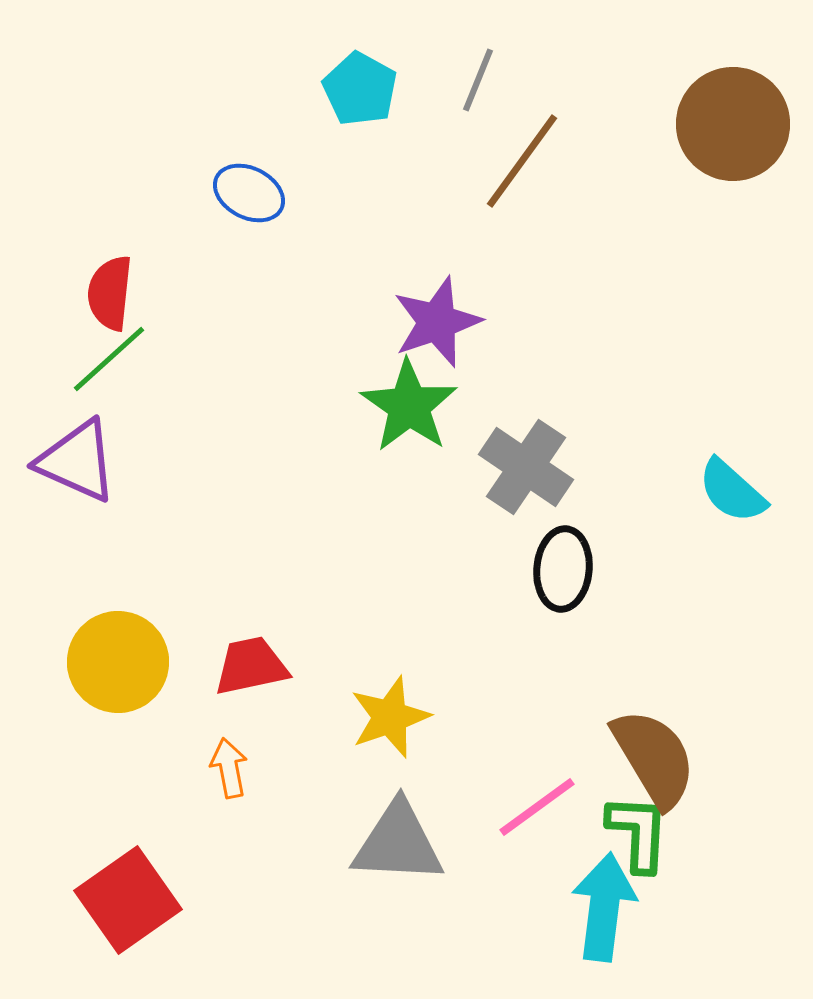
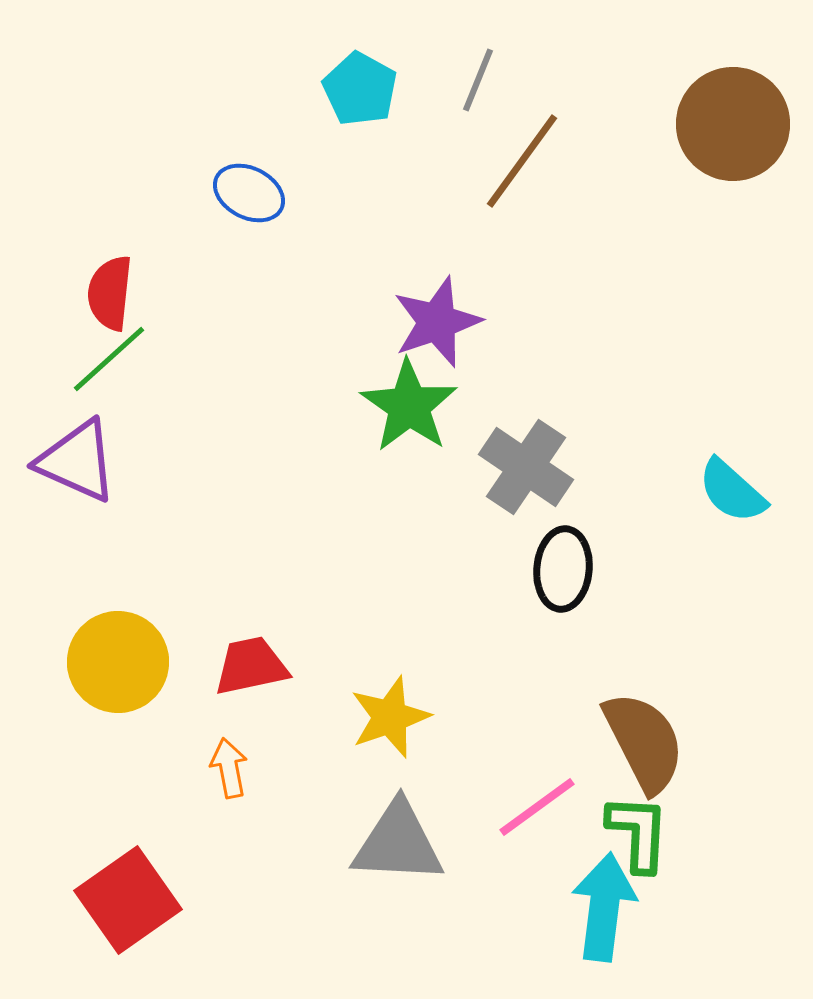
brown semicircle: moved 10 px left, 16 px up; rotated 4 degrees clockwise
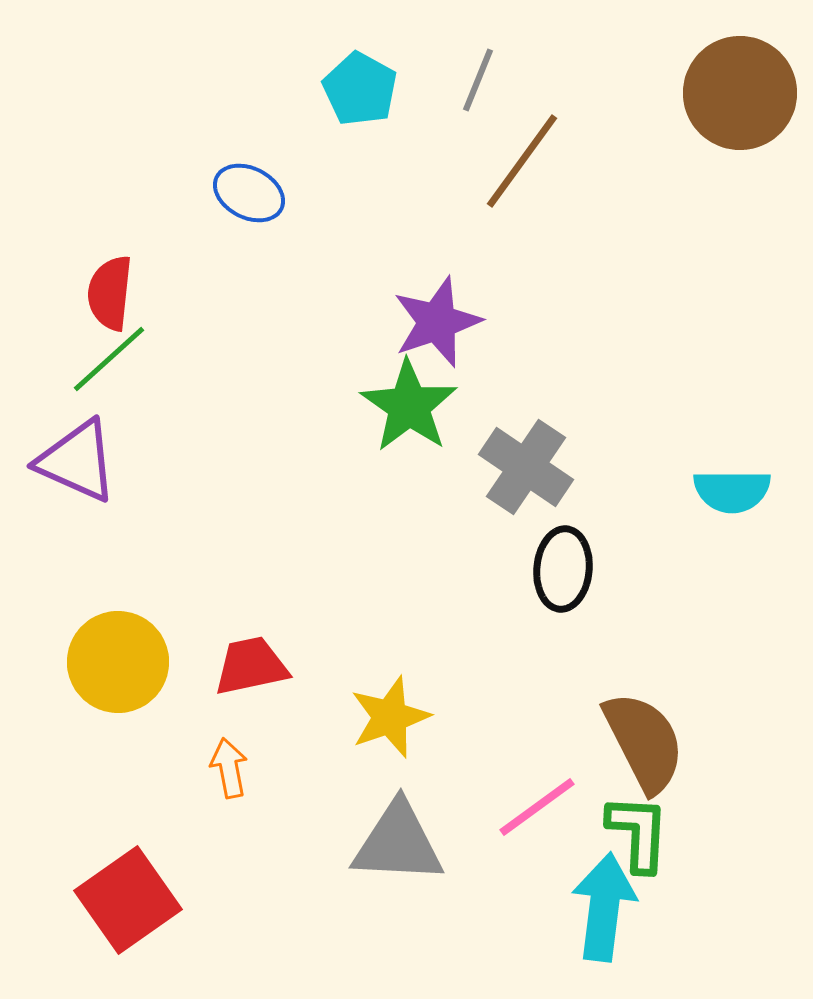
brown circle: moved 7 px right, 31 px up
cyan semicircle: rotated 42 degrees counterclockwise
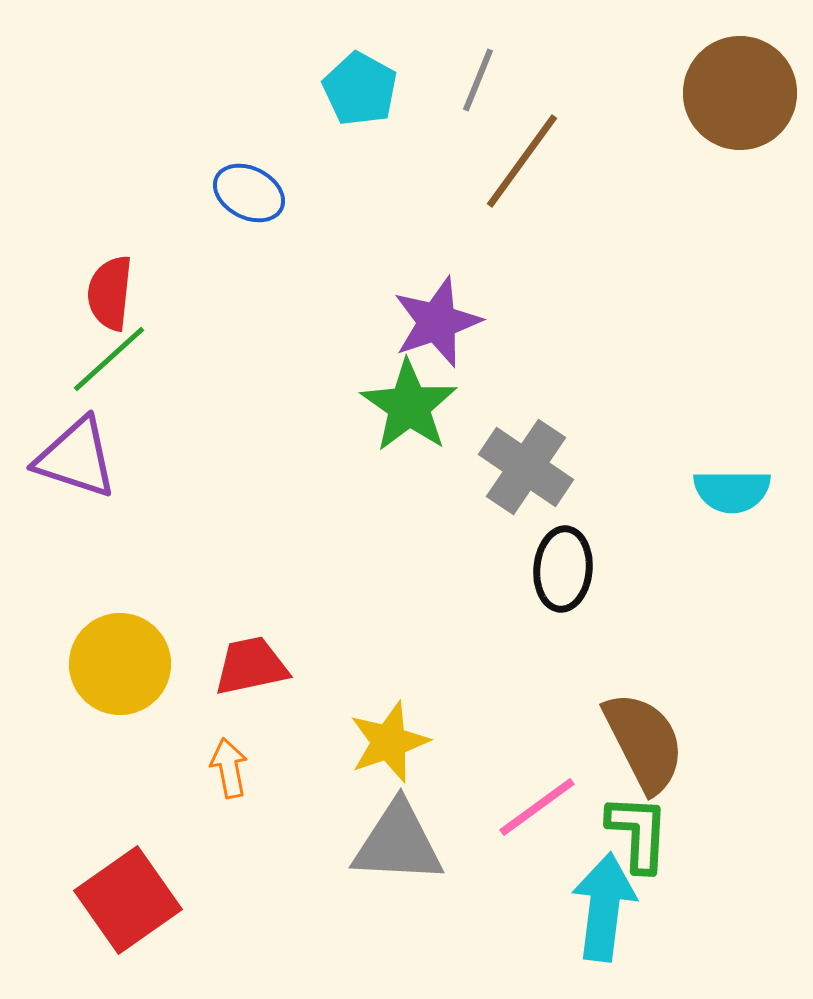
purple triangle: moved 1 px left, 3 px up; rotated 6 degrees counterclockwise
yellow circle: moved 2 px right, 2 px down
yellow star: moved 1 px left, 25 px down
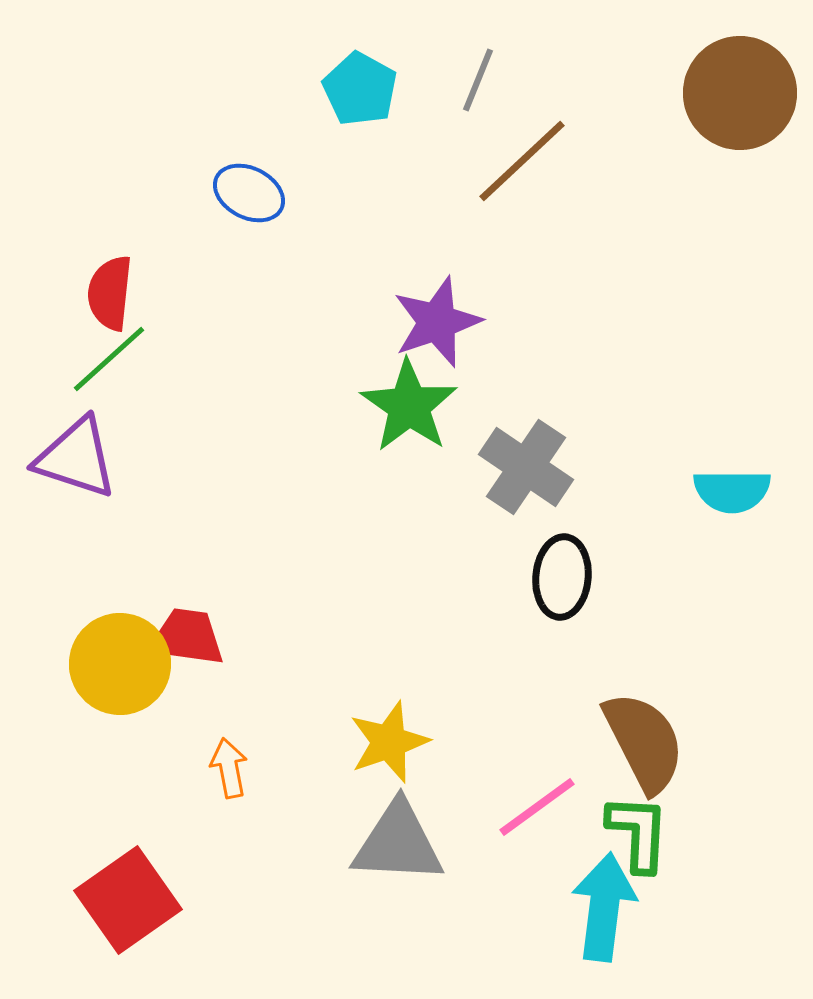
brown line: rotated 11 degrees clockwise
black ellipse: moved 1 px left, 8 px down
red trapezoid: moved 64 px left, 29 px up; rotated 20 degrees clockwise
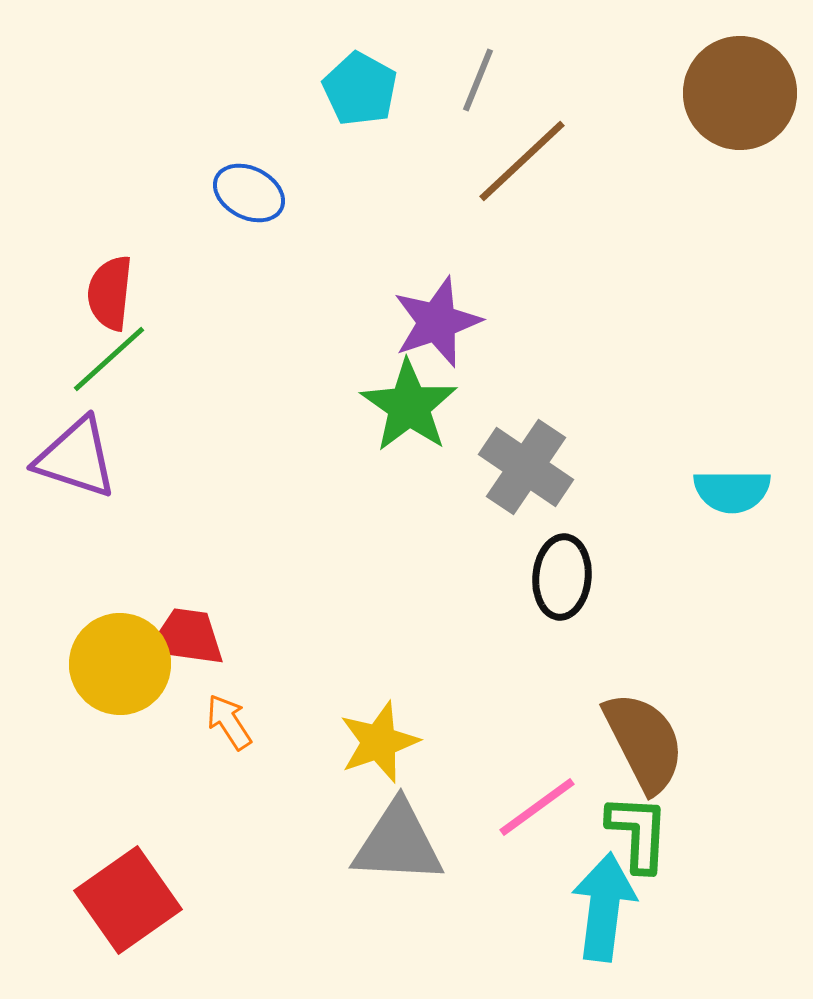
yellow star: moved 10 px left
orange arrow: moved 46 px up; rotated 22 degrees counterclockwise
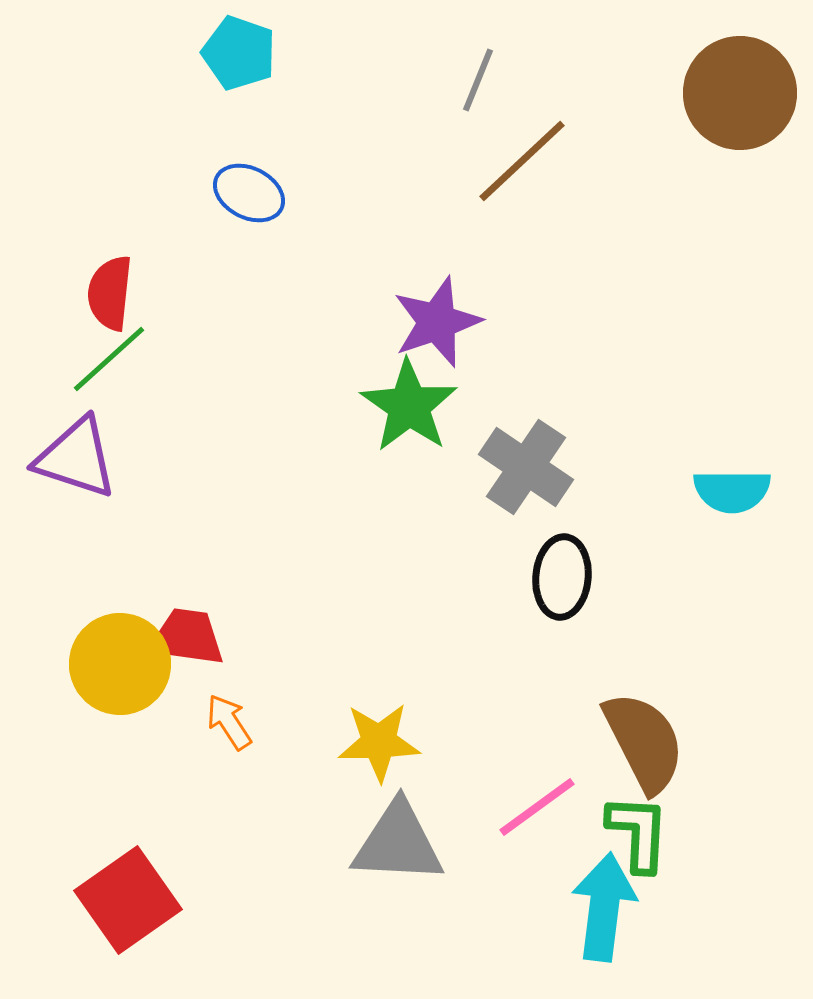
cyan pentagon: moved 121 px left, 36 px up; rotated 10 degrees counterclockwise
yellow star: rotated 18 degrees clockwise
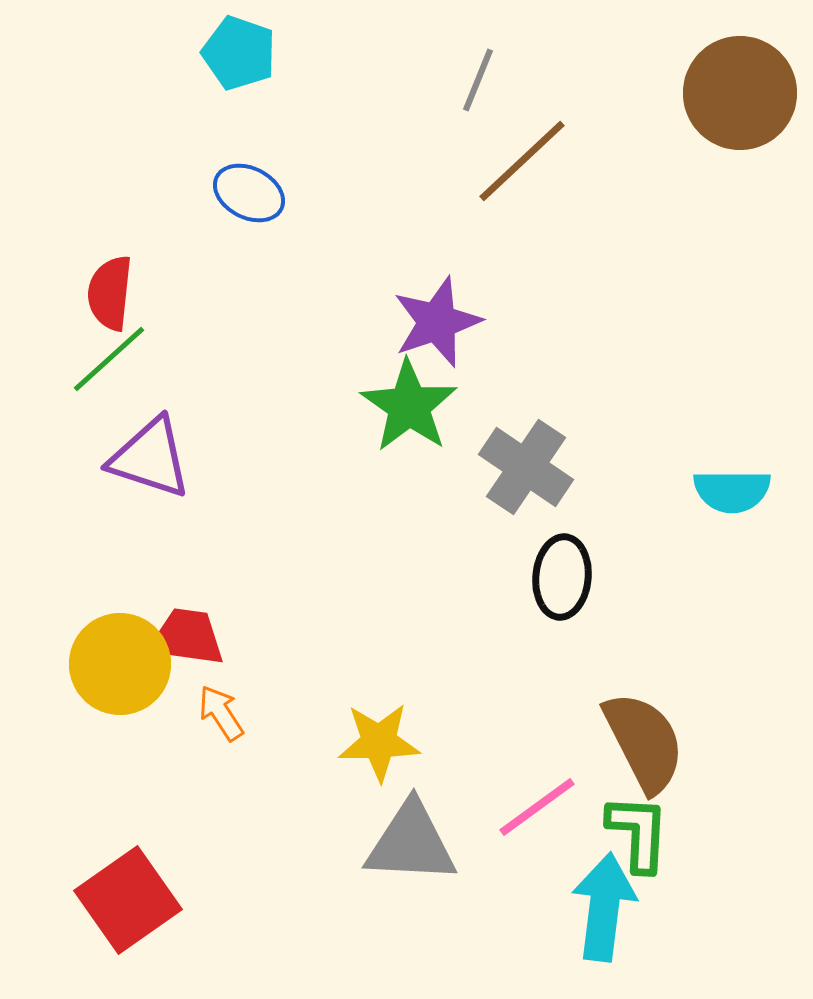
purple triangle: moved 74 px right
orange arrow: moved 8 px left, 9 px up
gray triangle: moved 13 px right
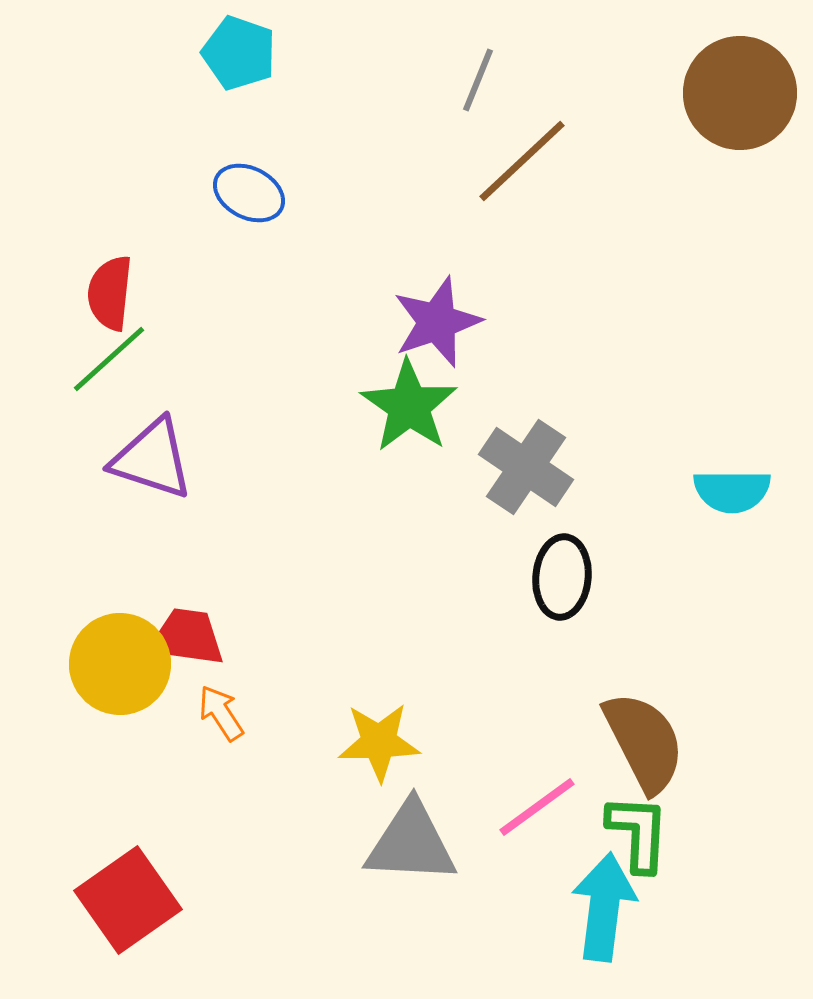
purple triangle: moved 2 px right, 1 px down
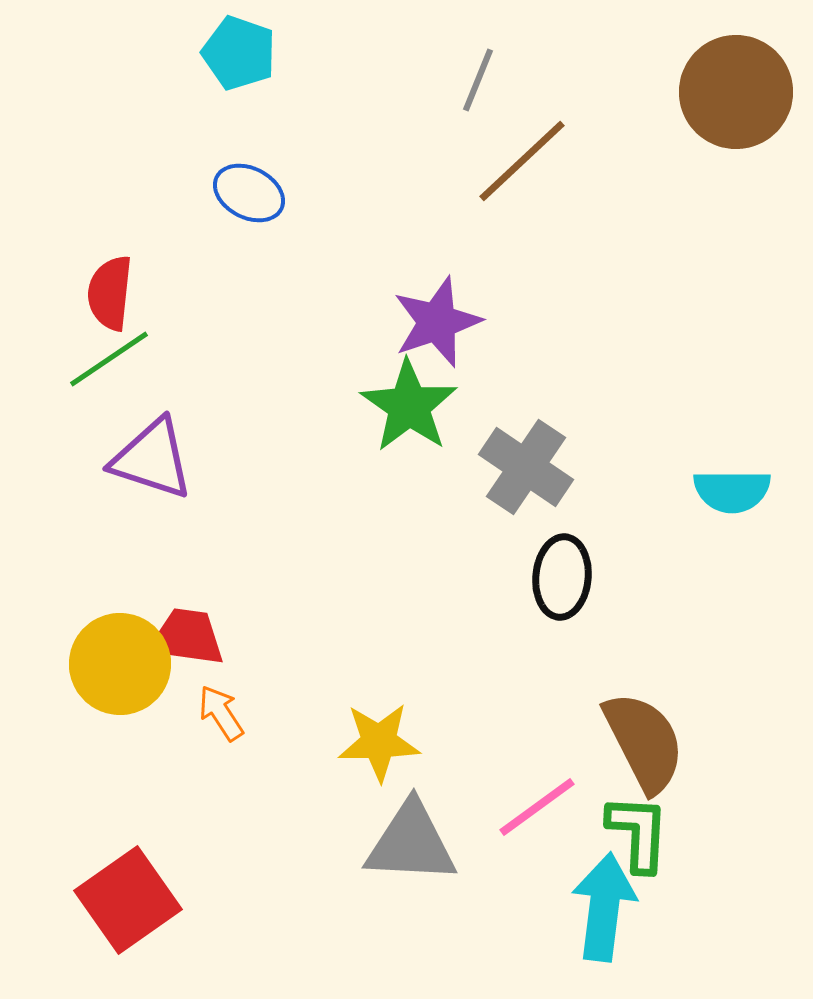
brown circle: moved 4 px left, 1 px up
green line: rotated 8 degrees clockwise
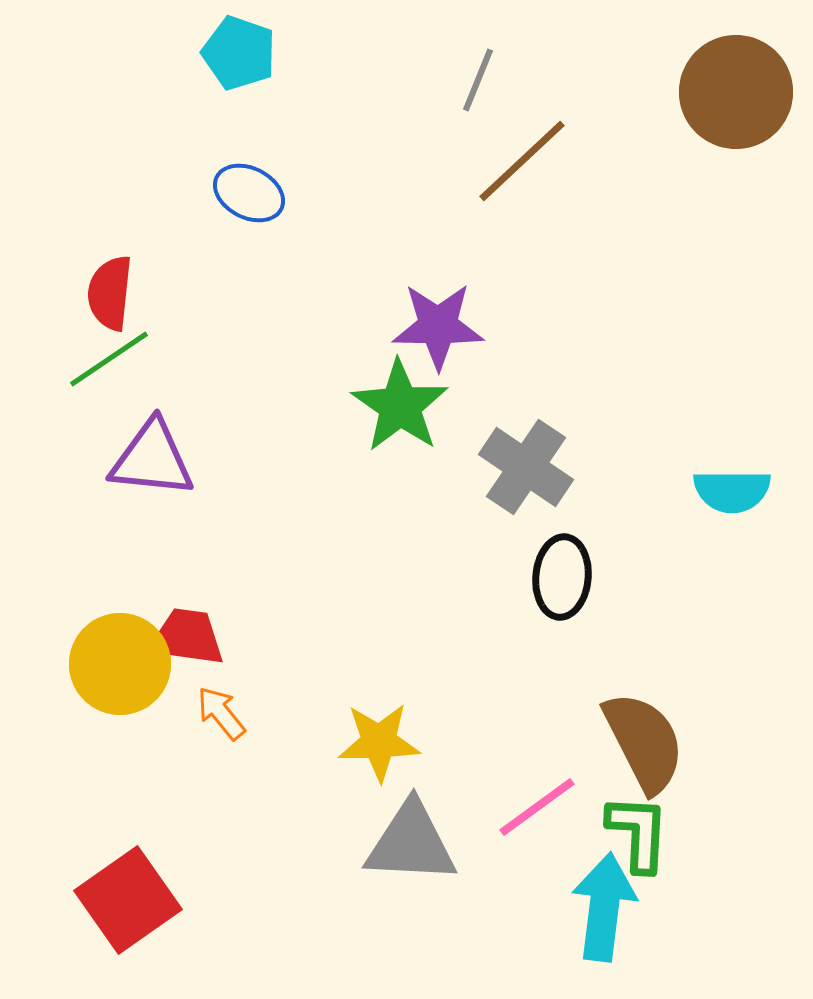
purple star: moved 1 px right, 4 px down; rotated 20 degrees clockwise
green star: moved 9 px left
purple triangle: rotated 12 degrees counterclockwise
orange arrow: rotated 6 degrees counterclockwise
